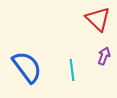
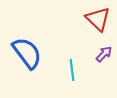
purple arrow: moved 2 px up; rotated 24 degrees clockwise
blue semicircle: moved 14 px up
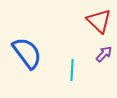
red triangle: moved 1 px right, 2 px down
cyan line: rotated 10 degrees clockwise
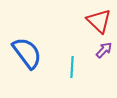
purple arrow: moved 4 px up
cyan line: moved 3 px up
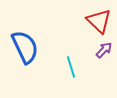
blue semicircle: moved 2 px left, 6 px up; rotated 12 degrees clockwise
cyan line: moved 1 px left; rotated 20 degrees counterclockwise
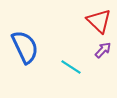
purple arrow: moved 1 px left
cyan line: rotated 40 degrees counterclockwise
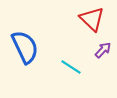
red triangle: moved 7 px left, 2 px up
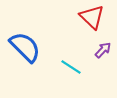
red triangle: moved 2 px up
blue semicircle: rotated 20 degrees counterclockwise
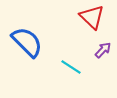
blue semicircle: moved 2 px right, 5 px up
